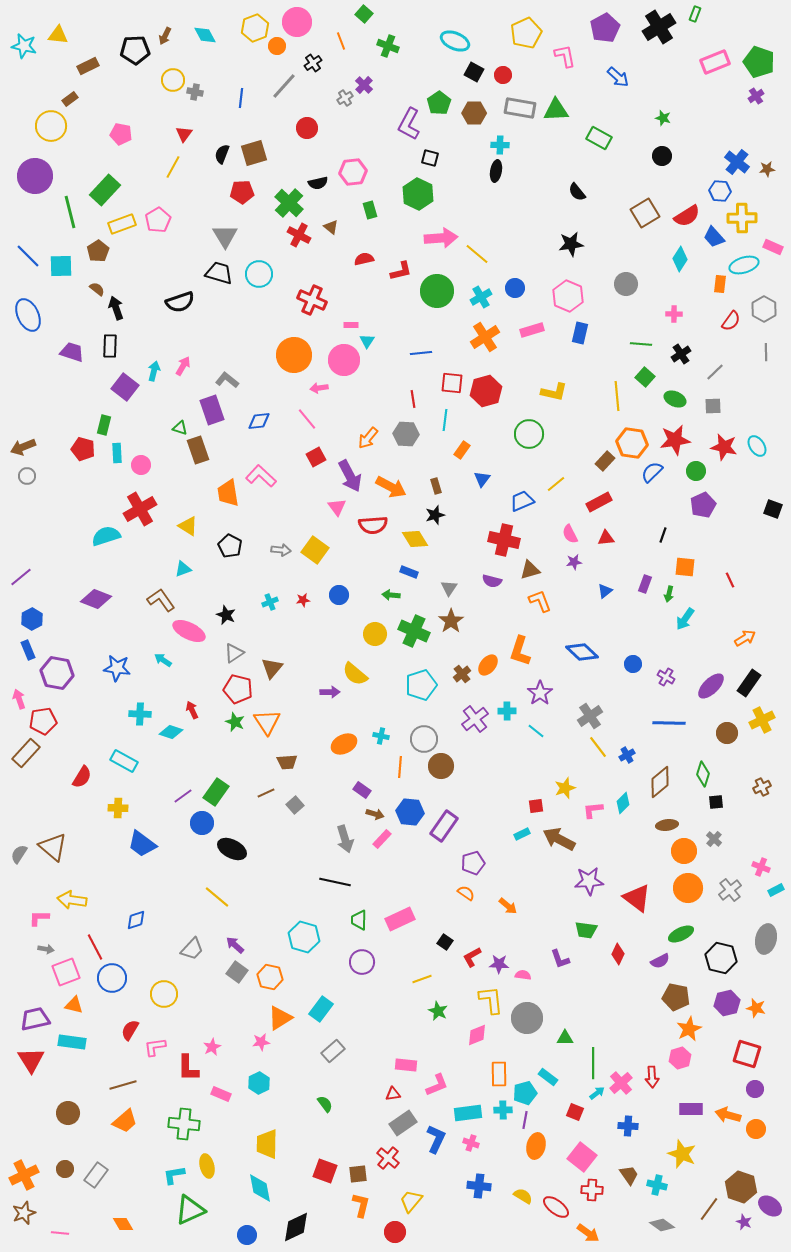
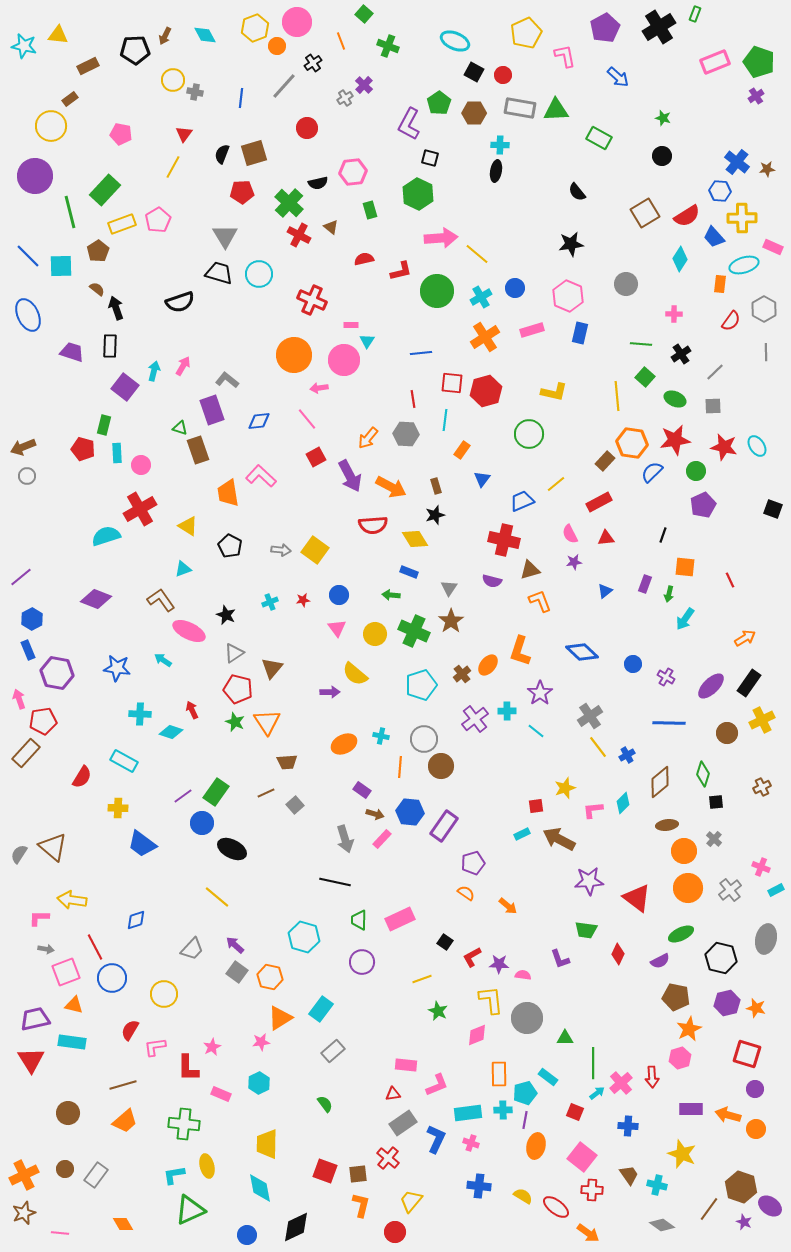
pink triangle at (337, 507): moved 121 px down
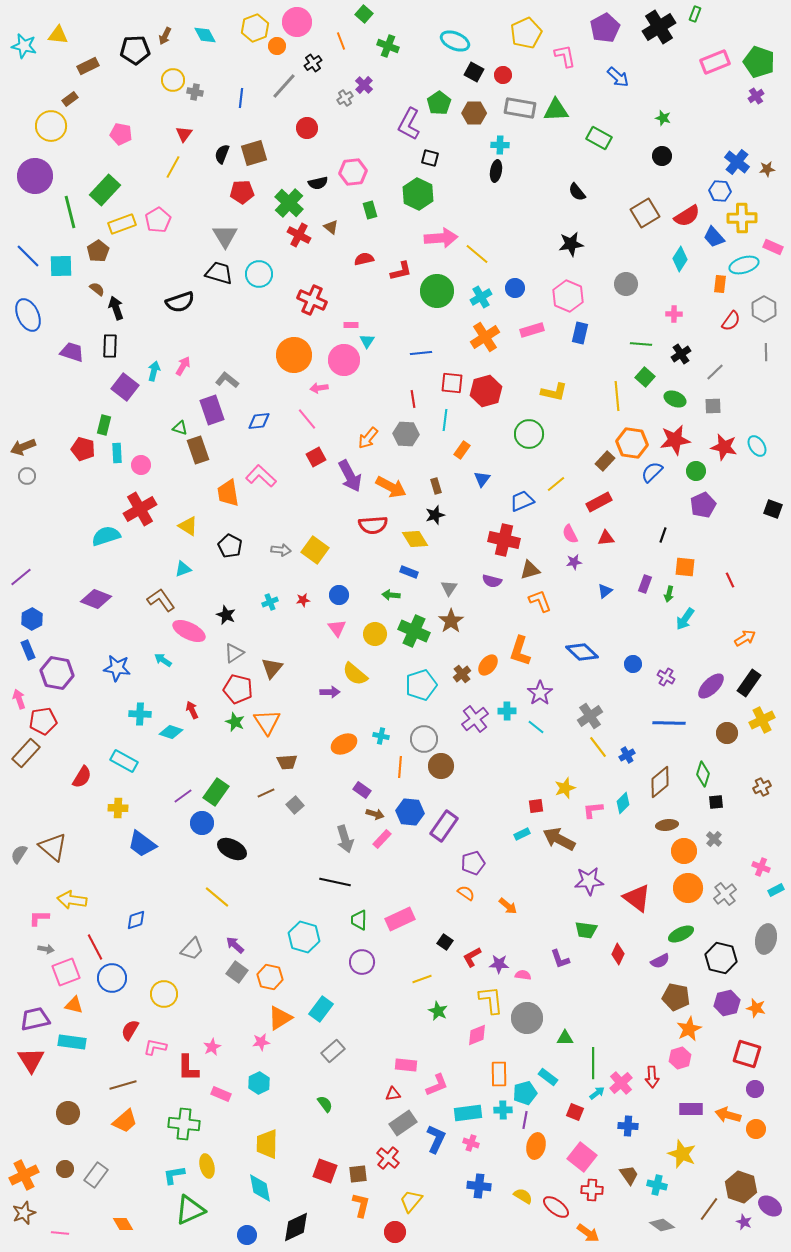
cyan line at (536, 731): moved 4 px up
gray cross at (730, 890): moved 5 px left, 4 px down
pink L-shape at (155, 1047): rotated 20 degrees clockwise
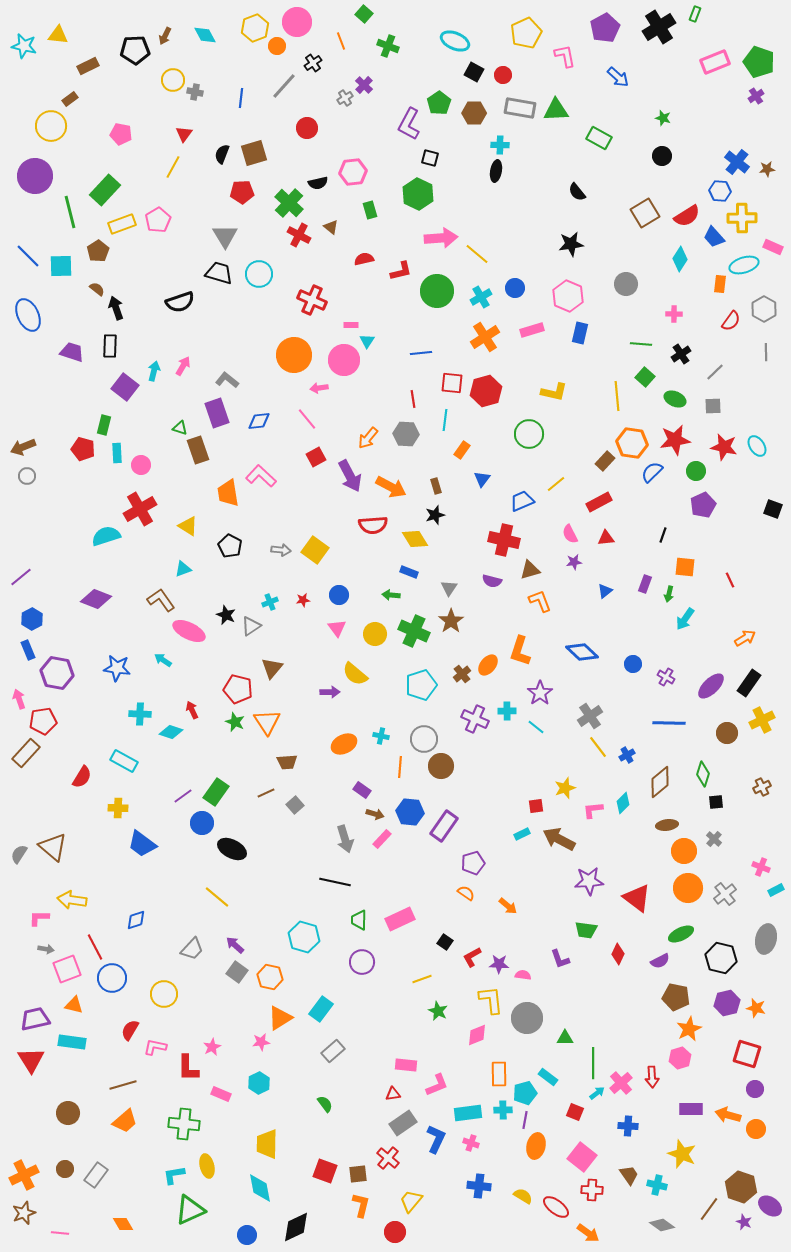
purple rectangle at (212, 410): moved 5 px right, 3 px down
gray triangle at (234, 653): moved 17 px right, 27 px up
purple cross at (475, 719): rotated 28 degrees counterclockwise
pink square at (66, 972): moved 1 px right, 3 px up
